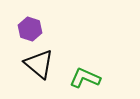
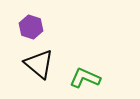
purple hexagon: moved 1 px right, 2 px up
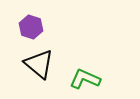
green L-shape: moved 1 px down
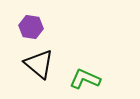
purple hexagon: rotated 10 degrees counterclockwise
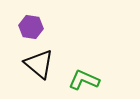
green L-shape: moved 1 px left, 1 px down
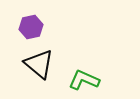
purple hexagon: rotated 20 degrees counterclockwise
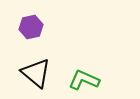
black triangle: moved 3 px left, 9 px down
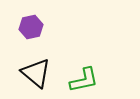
green L-shape: rotated 144 degrees clockwise
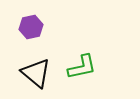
green L-shape: moved 2 px left, 13 px up
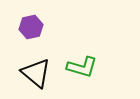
green L-shape: rotated 28 degrees clockwise
